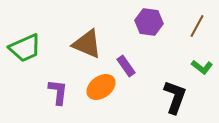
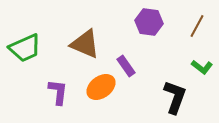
brown triangle: moved 2 px left
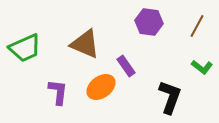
black L-shape: moved 5 px left
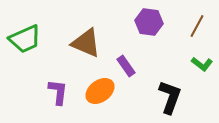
brown triangle: moved 1 px right, 1 px up
green trapezoid: moved 9 px up
green L-shape: moved 3 px up
orange ellipse: moved 1 px left, 4 px down
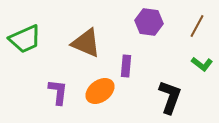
purple rectangle: rotated 40 degrees clockwise
